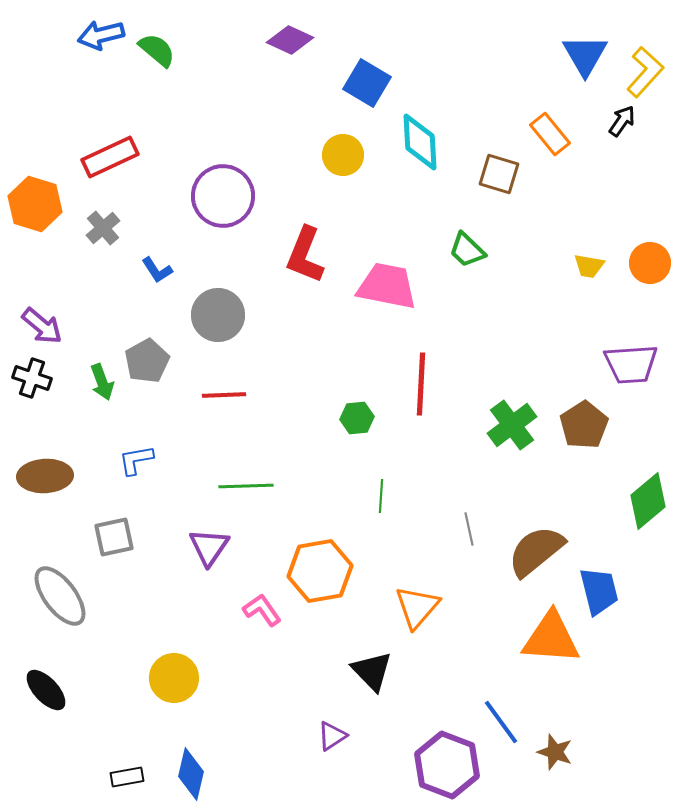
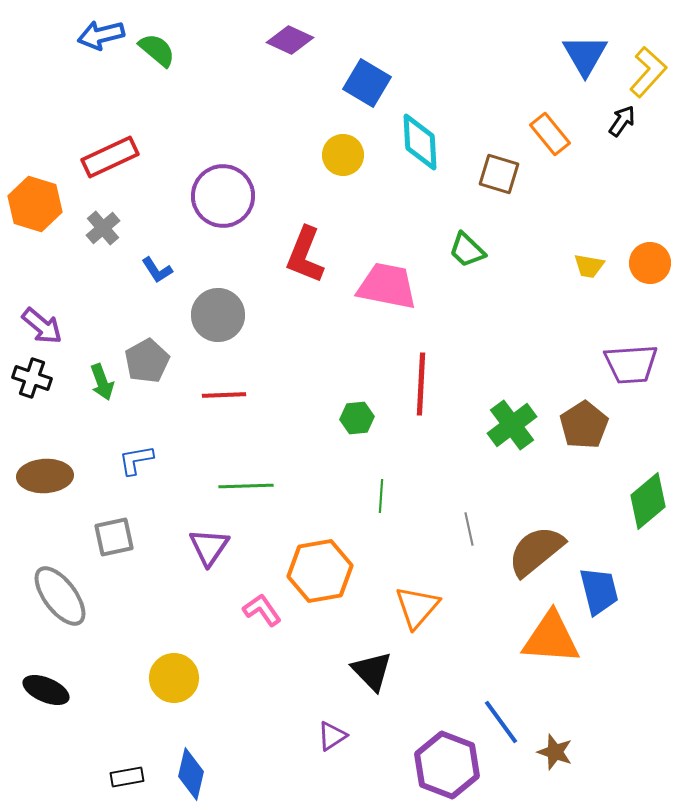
yellow L-shape at (645, 72): moved 3 px right
black ellipse at (46, 690): rotated 24 degrees counterclockwise
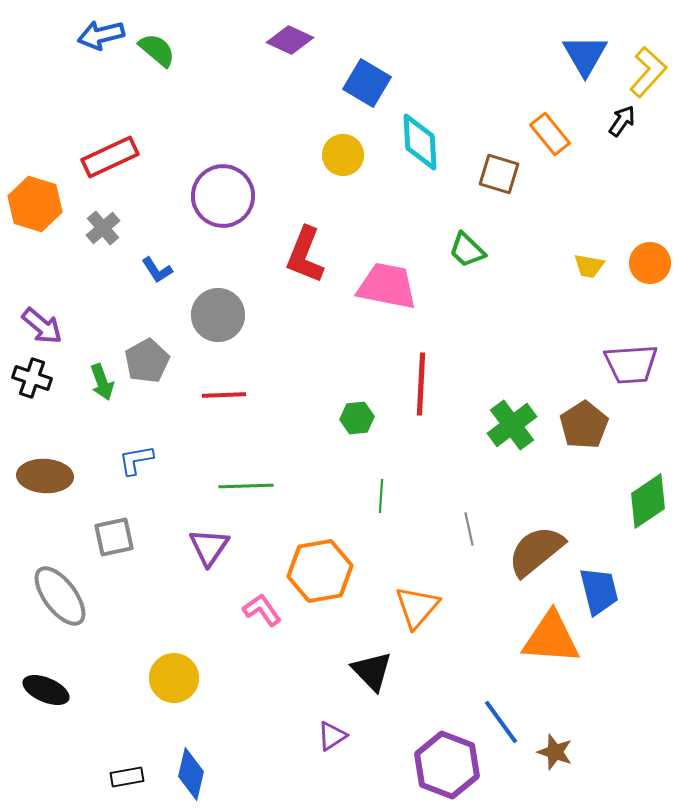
brown ellipse at (45, 476): rotated 6 degrees clockwise
green diamond at (648, 501): rotated 6 degrees clockwise
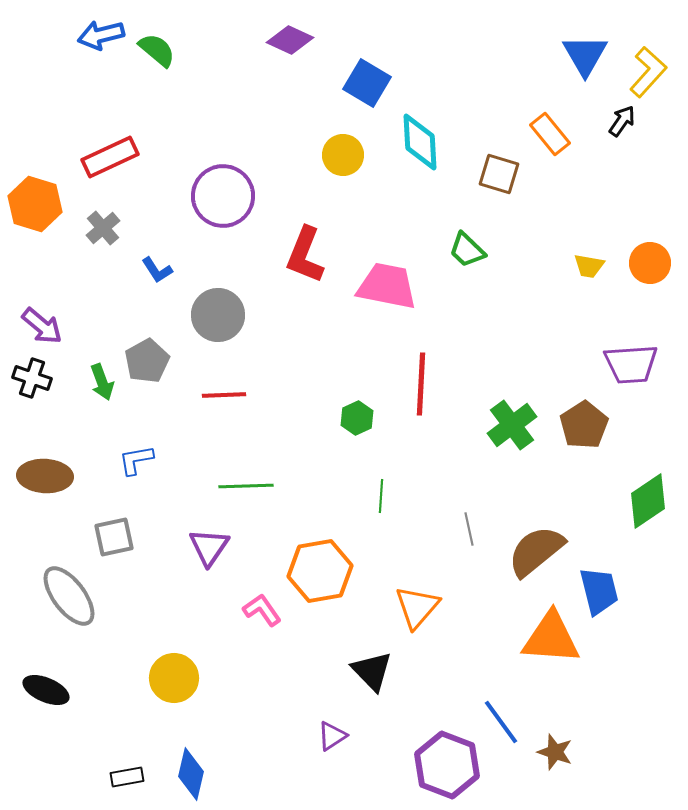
green hexagon at (357, 418): rotated 20 degrees counterclockwise
gray ellipse at (60, 596): moved 9 px right
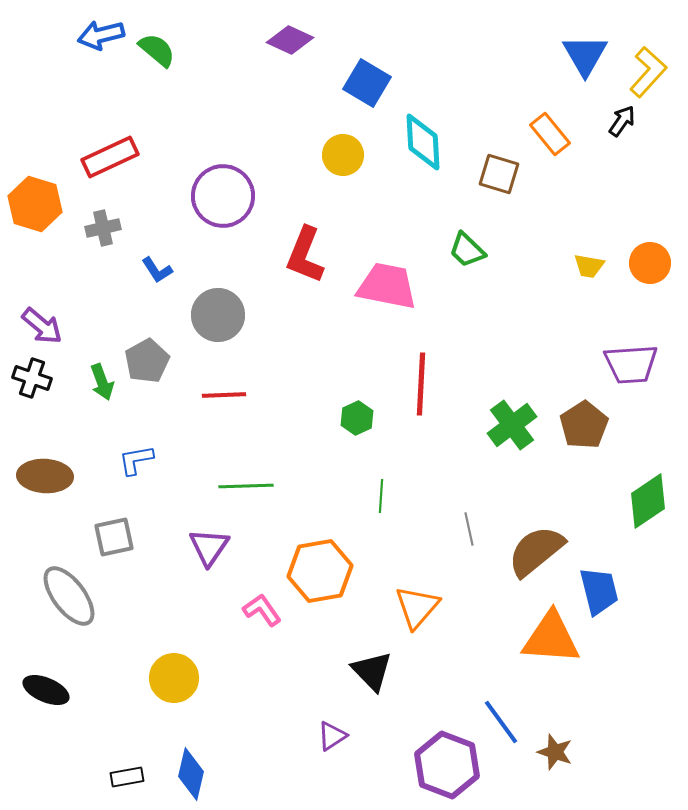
cyan diamond at (420, 142): moved 3 px right
gray cross at (103, 228): rotated 28 degrees clockwise
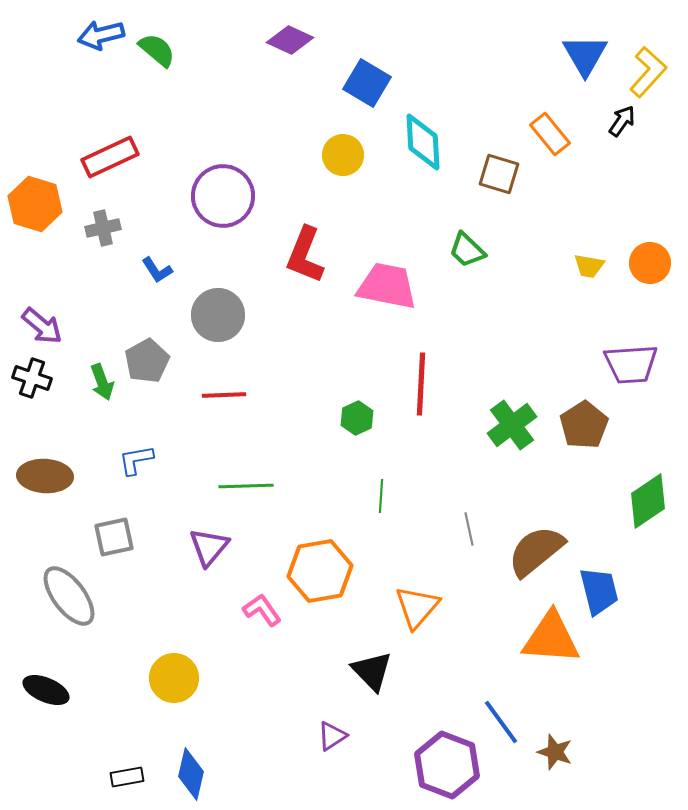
purple triangle at (209, 547): rotated 6 degrees clockwise
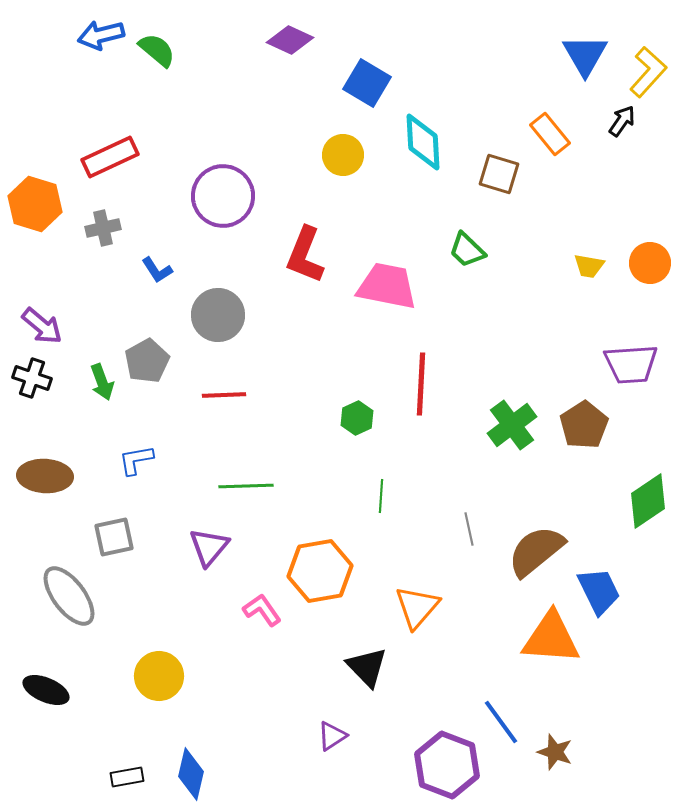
blue trapezoid at (599, 591): rotated 12 degrees counterclockwise
black triangle at (372, 671): moved 5 px left, 4 px up
yellow circle at (174, 678): moved 15 px left, 2 px up
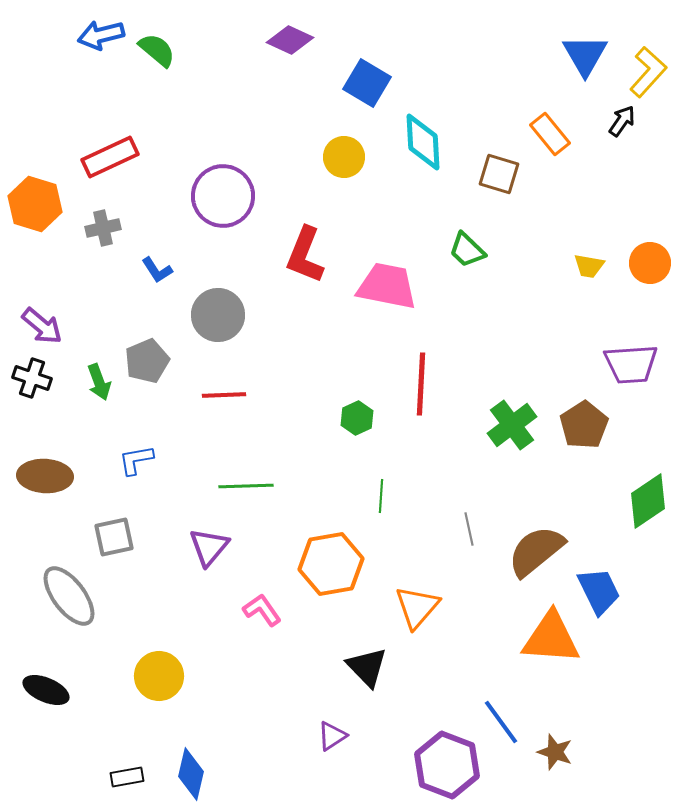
yellow circle at (343, 155): moved 1 px right, 2 px down
gray pentagon at (147, 361): rotated 6 degrees clockwise
green arrow at (102, 382): moved 3 px left
orange hexagon at (320, 571): moved 11 px right, 7 px up
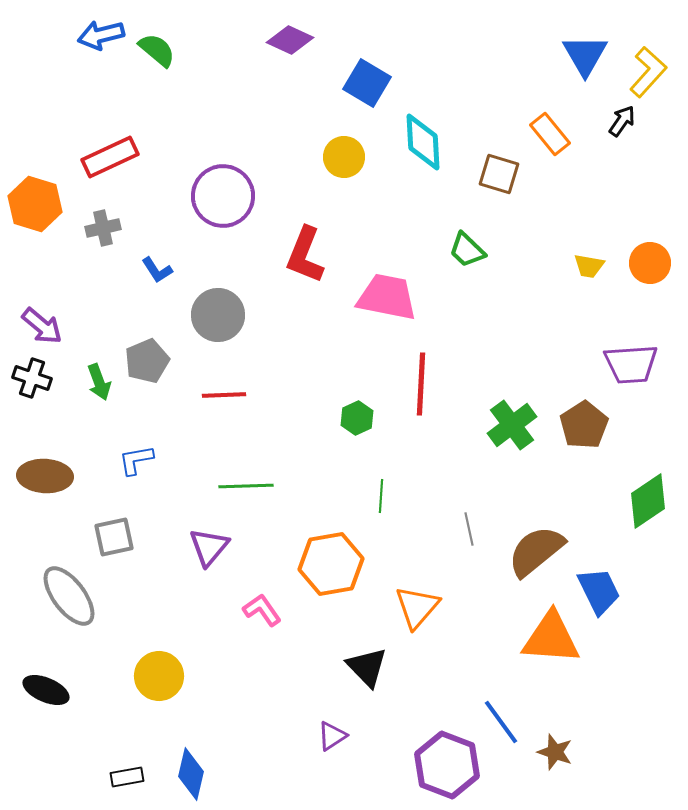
pink trapezoid at (387, 286): moved 11 px down
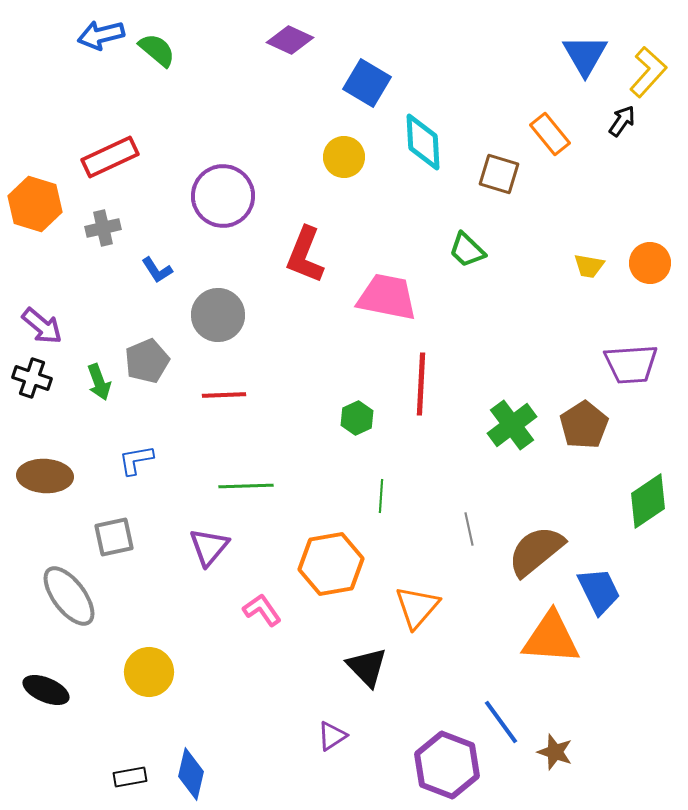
yellow circle at (159, 676): moved 10 px left, 4 px up
black rectangle at (127, 777): moved 3 px right
